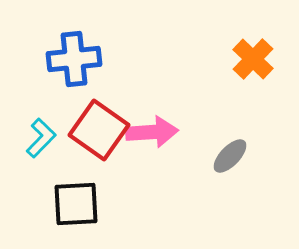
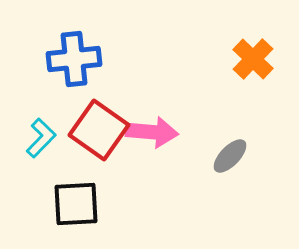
pink arrow: rotated 9 degrees clockwise
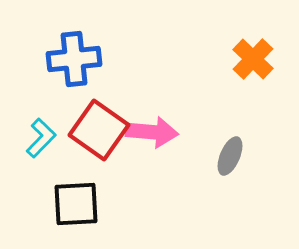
gray ellipse: rotated 21 degrees counterclockwise
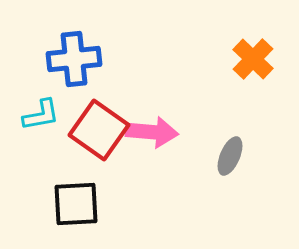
cyan L-shape: moved 23 px up; rotated 36 degrees clockwise
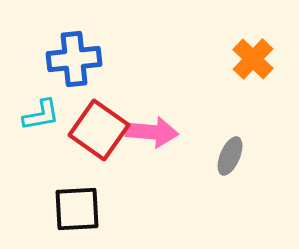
black square: moved 1 px right, 5 px down
